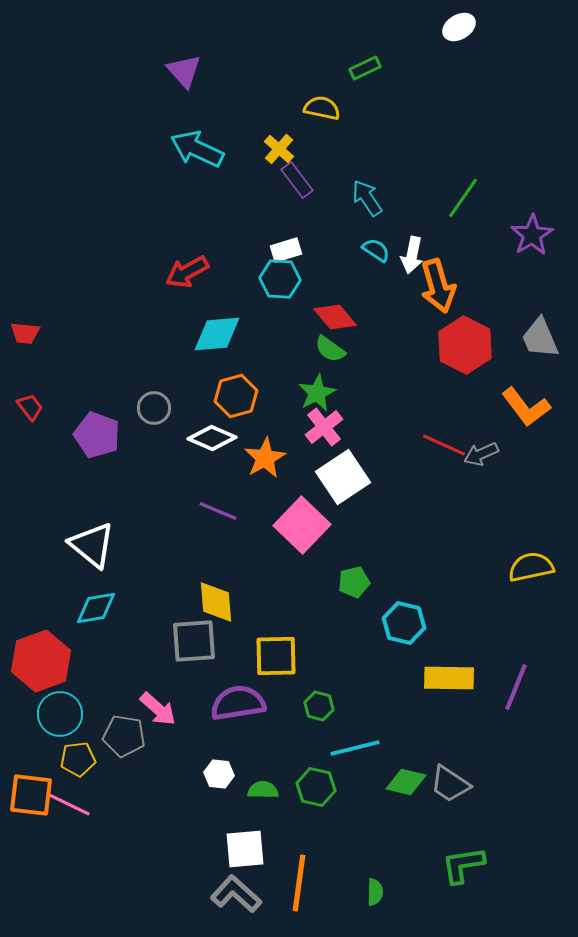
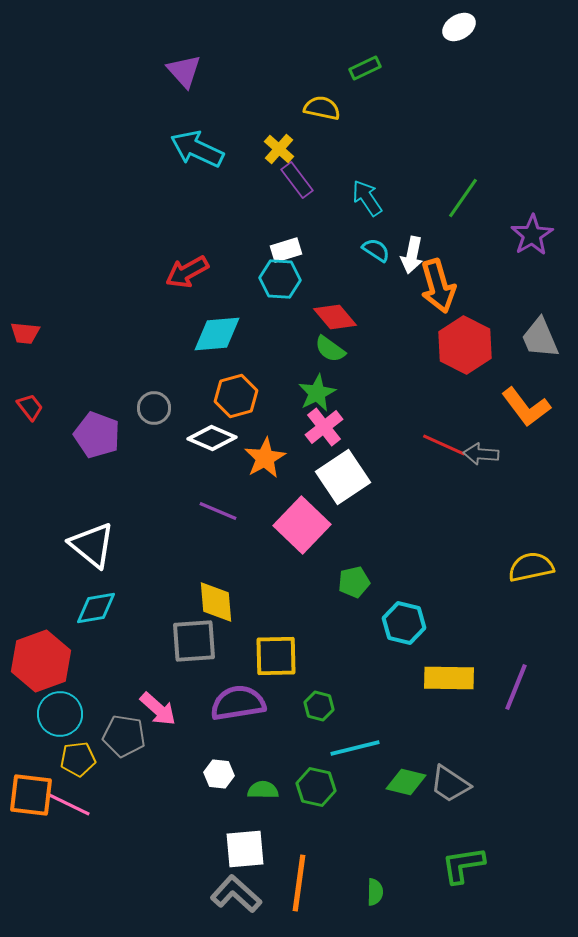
gray arrow at (481, 454): rotated 28 degrees clockwise
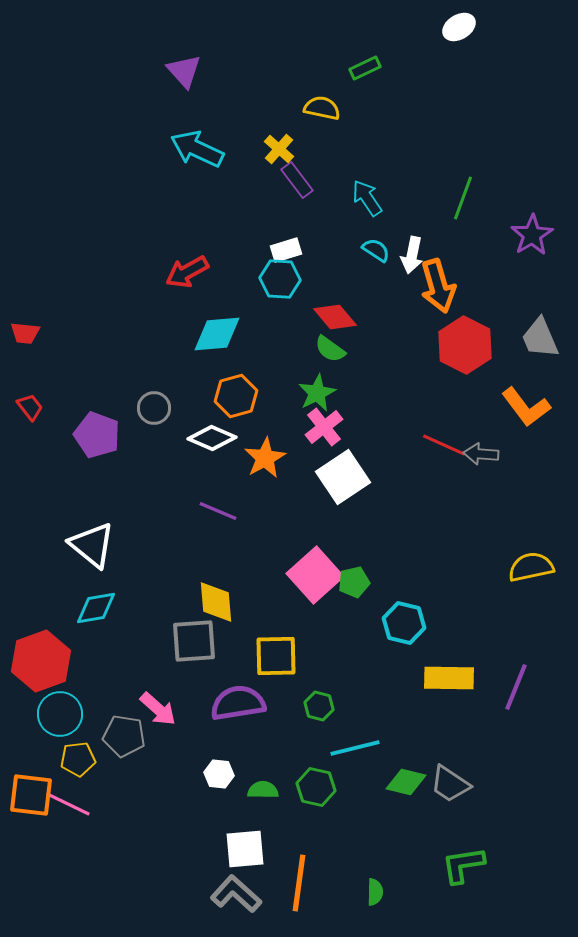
green line at (463, 198): rotated 15 degrees counterclockwise
pink square at (302, 525): moved 13 px right, 50 px down; rotated 4 degrees clockwise
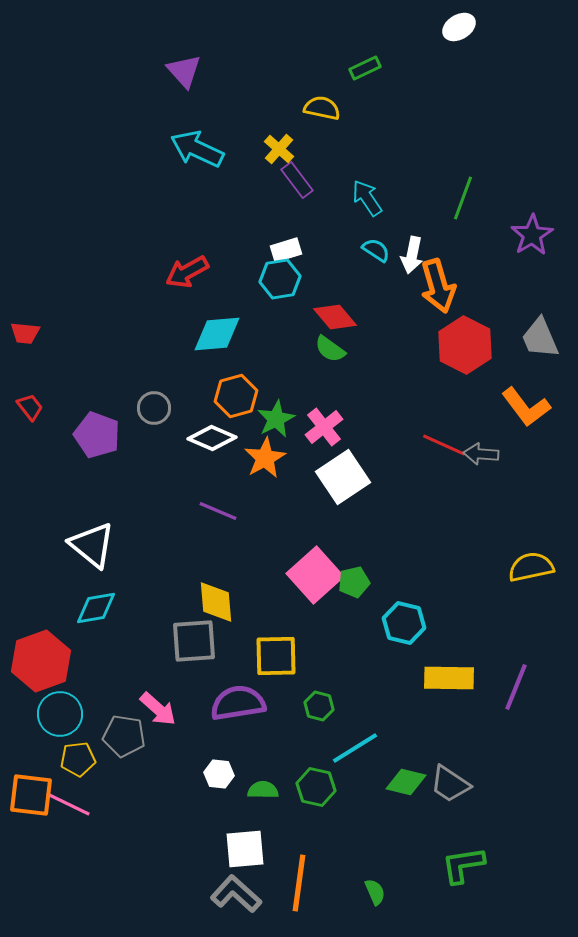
cyan hexagon at (280, 279): rotated 12 degrees counterclockwise
green star at (317, 393): moved 41 px left, 26 px down
cyan line at (355, 748): rotated 18 degrees counterclockwise
green semicircle at (375, 892): rotated 24 degrees counterclockwise
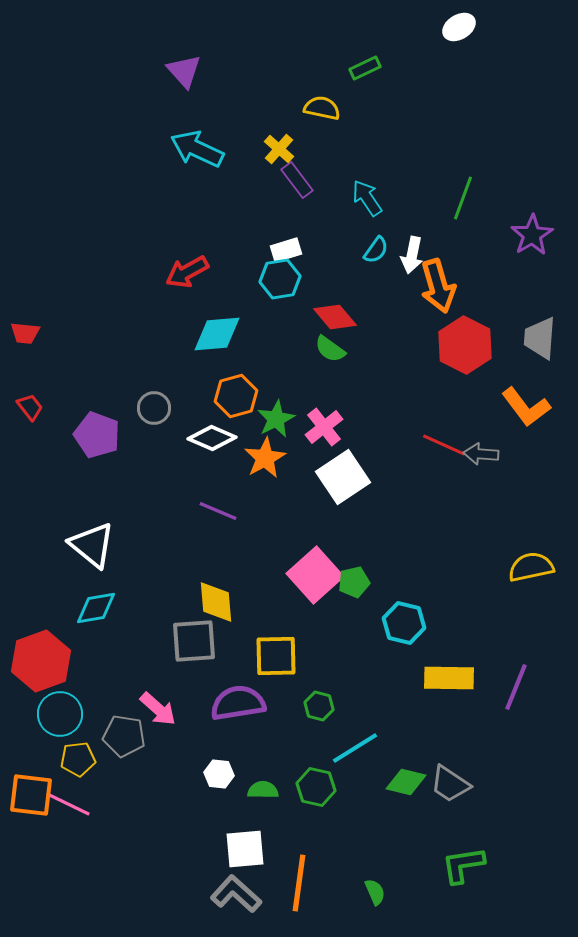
cyan semicircle at (376, 250): rotated 92 degrees clockwise
gray trapezoid at (540, 338): rotated 27 degrees clockwise
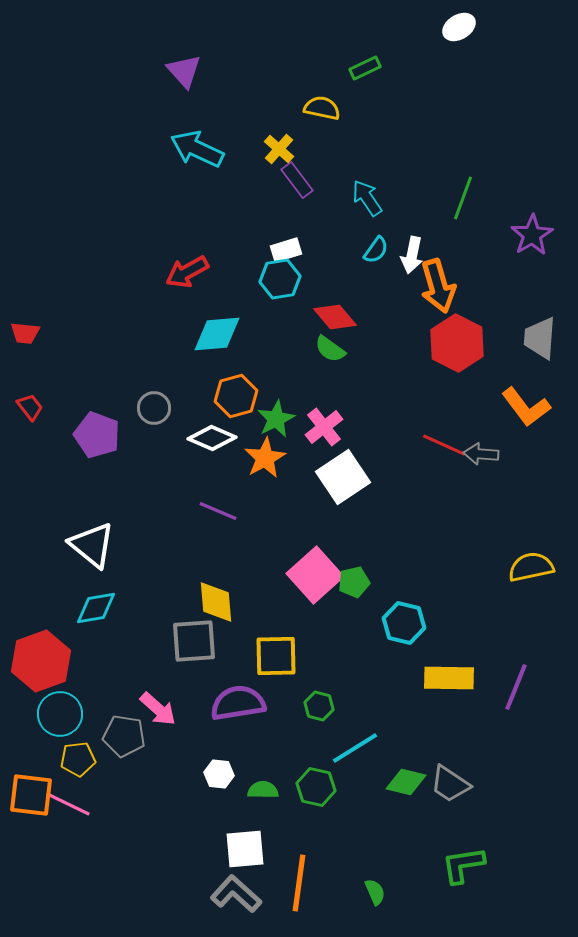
red hexagon at (465, 345): moved 8 px left, 2 px up
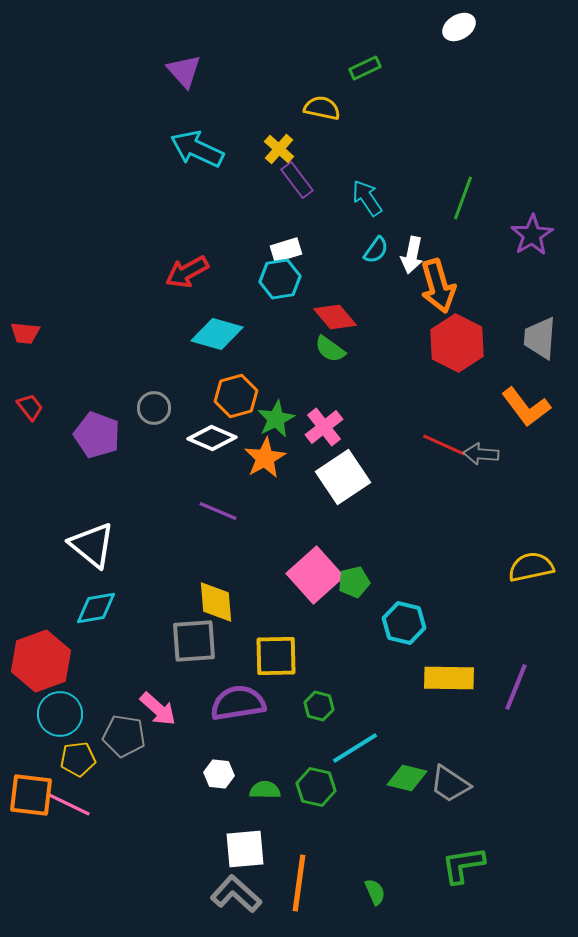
cyan diamond at (217, 334): rotated 21 degrees clockwise
green diamond at (406, 782): moved 1 px right, 4 px up
green semicircle at (263, 790): moved 2 px right
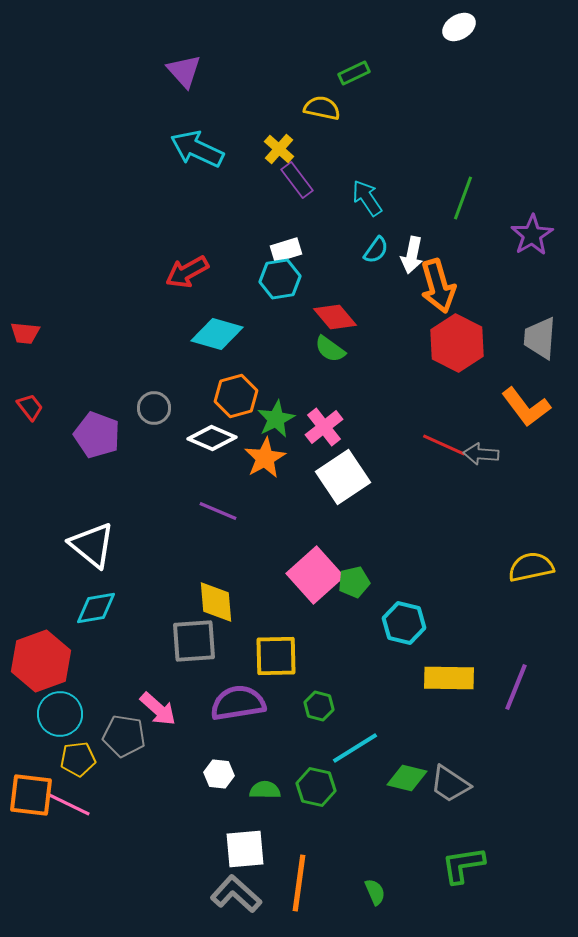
green rectangle at (365, 68): moved 11 px left, 5 px down
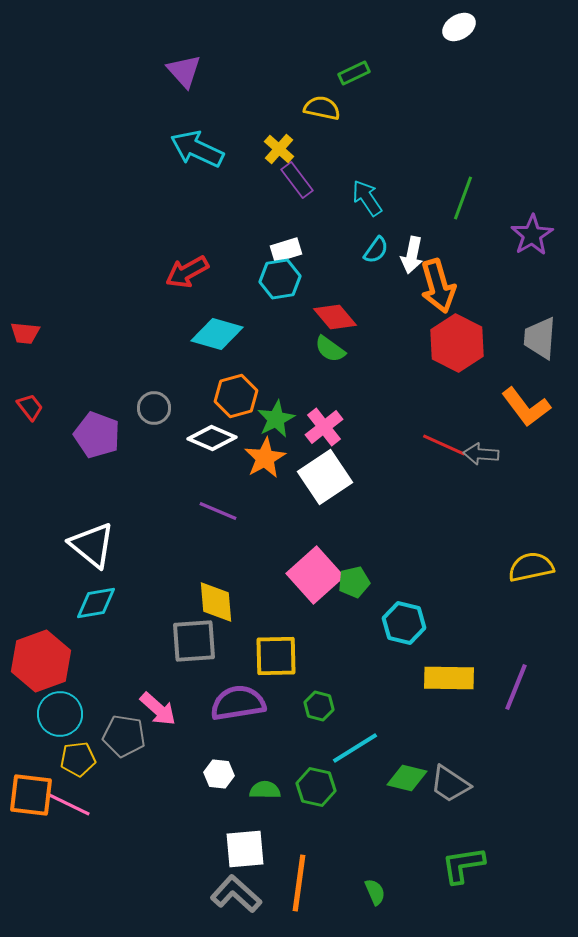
white square at (343, 477): moved 18 px left
cyan diamond at (96, 608): moved 5 px up
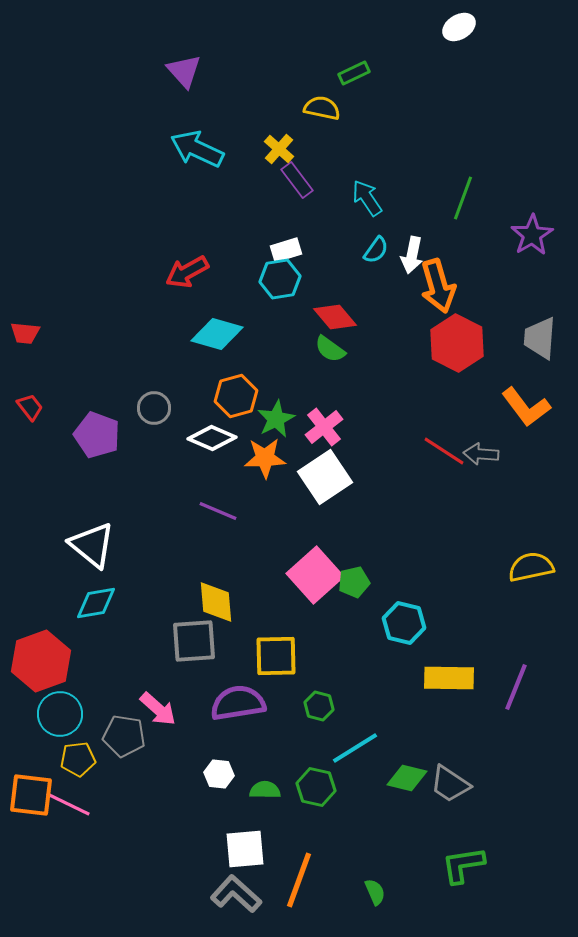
red line at (444, 445): moved 6 px down; rotated 9 degrees clockwise
orange star at (265, 458): rotated 27 degrees clockwise
orange line at (299, 883): moved 3 px up; rotated 12 degrees clockwise
